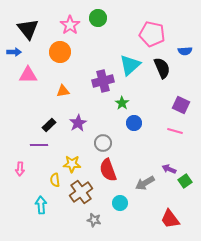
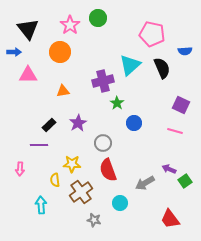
green star: moved 5 px left
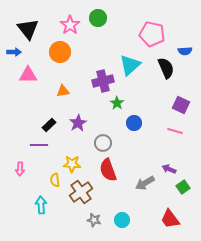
black semicircle: moved 4 px right
green square: moved 2 px left, 6 px down
cyan circle: moved 2 px right, 17 px down
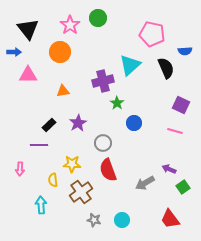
yellow semicircle: moved 2 px left
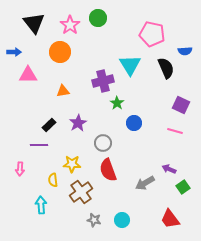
black triangle: moved 6 px right, 6 px up
cyan triangle: rotated 20 degrees counterclockwise
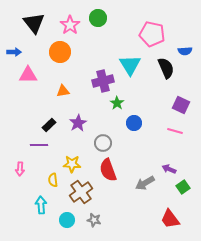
cyan circle: moved 55 px left
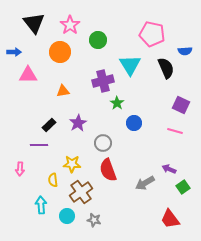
green circle: moved 22 px down
cyan circle: moved 4 px up
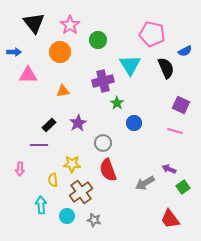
blue semicircle: rotated 24 degrees counterclockwise
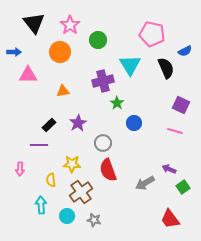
yellow semicircle: moved 2 px left
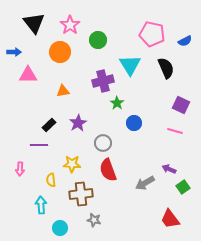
blue semicircle: moved 10 px up
brown cross: moved 2 px down; rotated 30 degrees clockwise
cyan circle: moved 7 px left, 12 px down
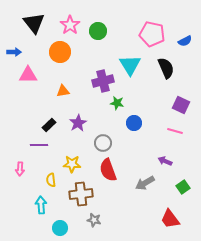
green circle: moved 9 px up
green star: rotated 24 degrees counterclockwise
purple arrow: moved 4 px left, 8 px up
